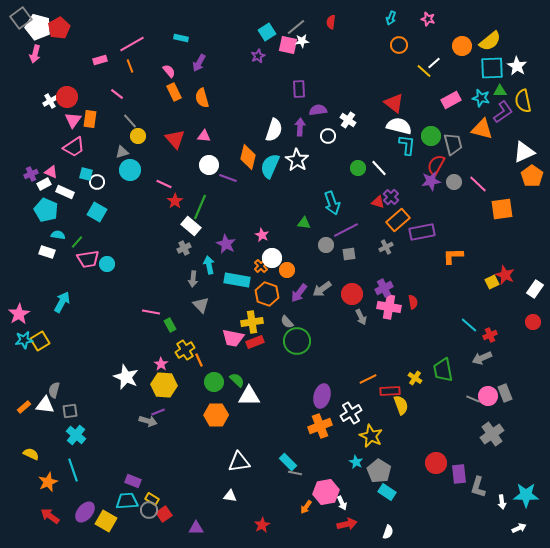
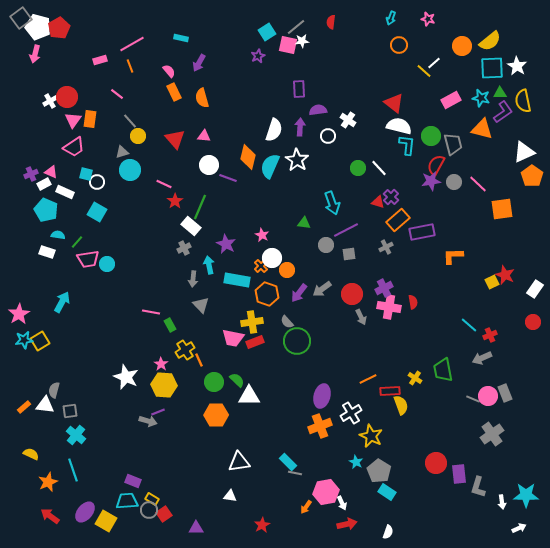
green triangle at (500, 91): moved 2 px down
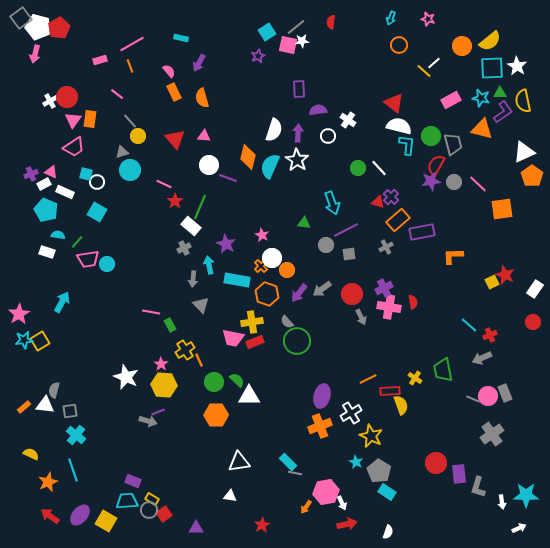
purple arrow at (300, 127): moved 2 px left, 6 px down
purple ellipse at (85, 512): moved 5 px left, 3 px down
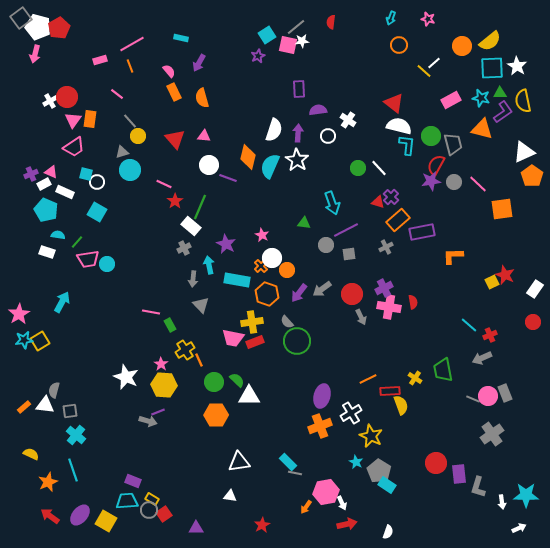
cyan square at (267, 32): moved 3 px down
cyan rectangle at (387, 492): moved 7 px up
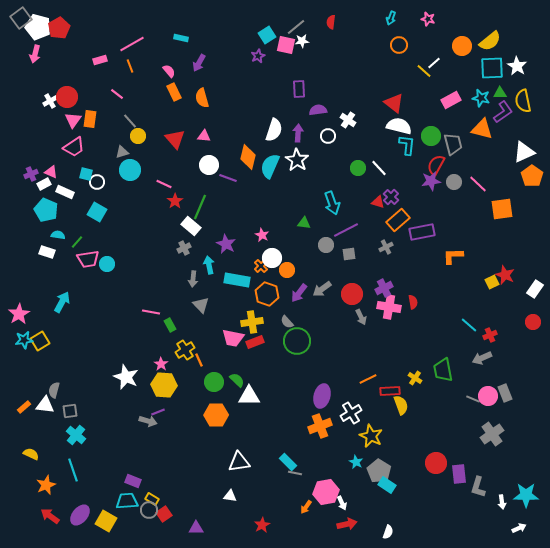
pink square at (288, 45): moved 2 px left
orange star at (48, 482): moved 2 px left, 3 px down
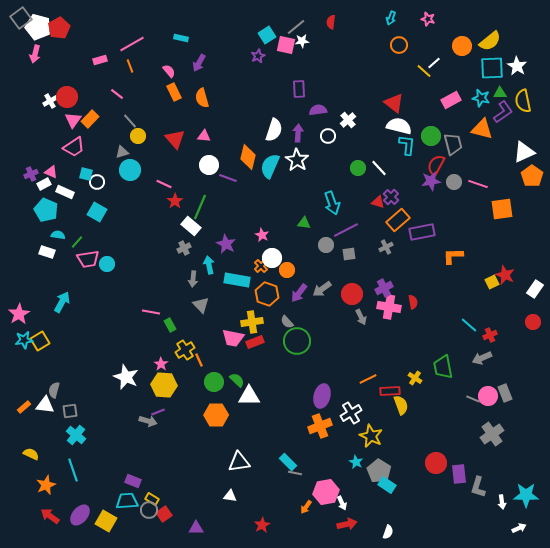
orange rectangle at (90, 119): rotated 36 degrees clockwise
white cross at (348, 120): rotated 14 degrees clockwise
pink line at (478, 184): rotated 24 degrees counterclockwise
green trapezoid at (443, 370): moved 3 px up
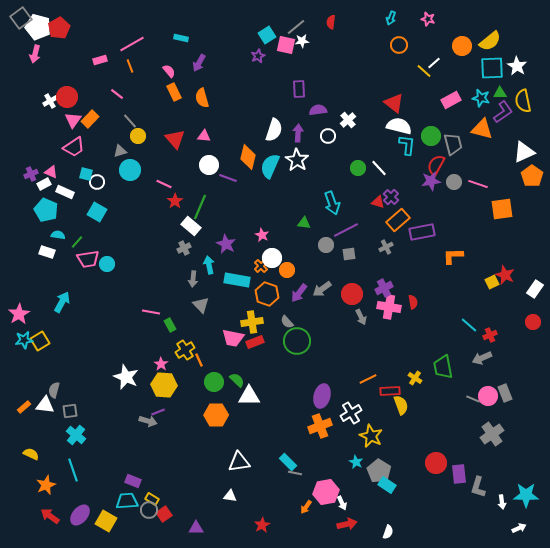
gray triangle at (122, 152): moved 2 px left, 1 px up
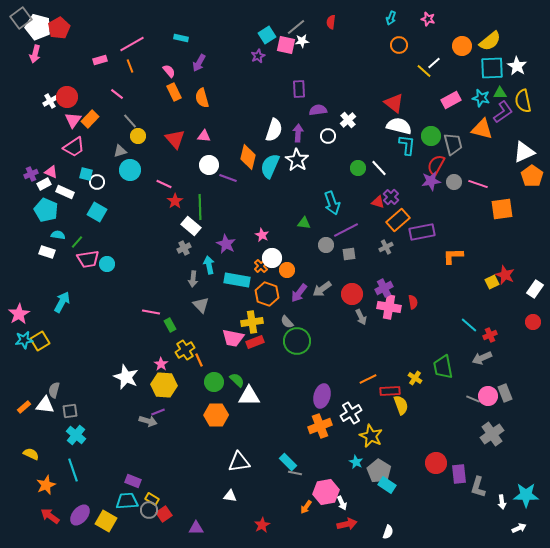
green line at (200, 207): rotated 25 degrees counterclockwise
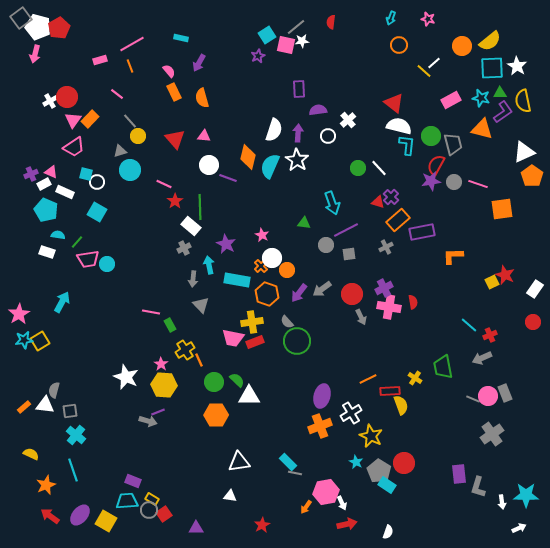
red circle at (436, 463): moved 32 px left
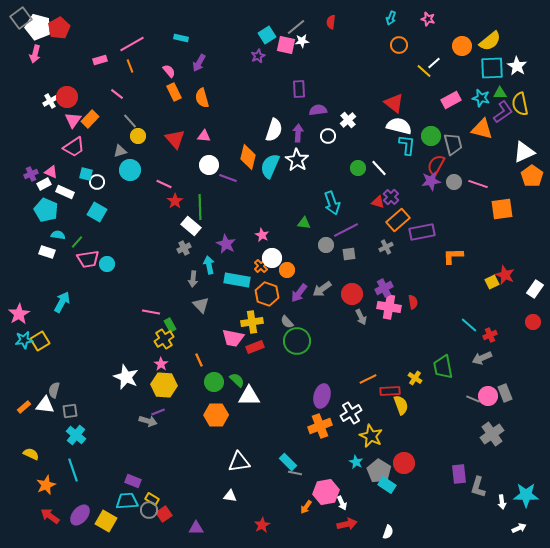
yellow semicircle at (523, 101): moved 3 px left, 3 px down
red rectangle at (255, 342): moved 5 px down
yellow cross at (185, 350): moved 21 px left, 11 px up
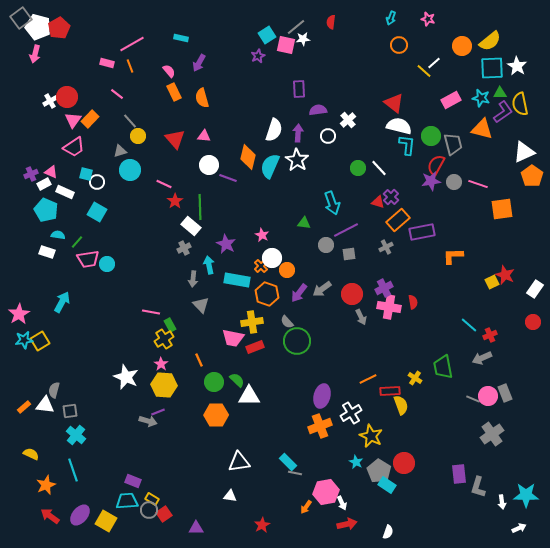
white star at (302, 41): moved 1 px right, 2 px up
pink rectangle at (100, 60): moved 7 px right, 3 px down; rotated 32 degrees clockwise
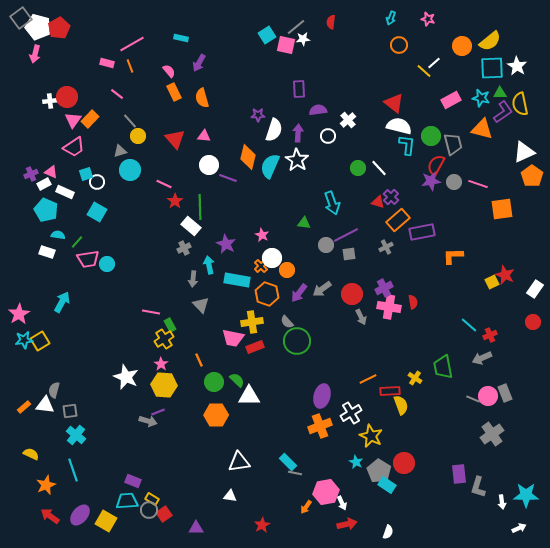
purple star at (258, 56): moved 59 px down; rotated 24 degrees clockwise
white cross at (50, 101): rotated 24 degrees clockwise
cyan square at (86, 174): rotated 32 degrees counterclockwise
purple line at (346, 230): moved 5 px down
